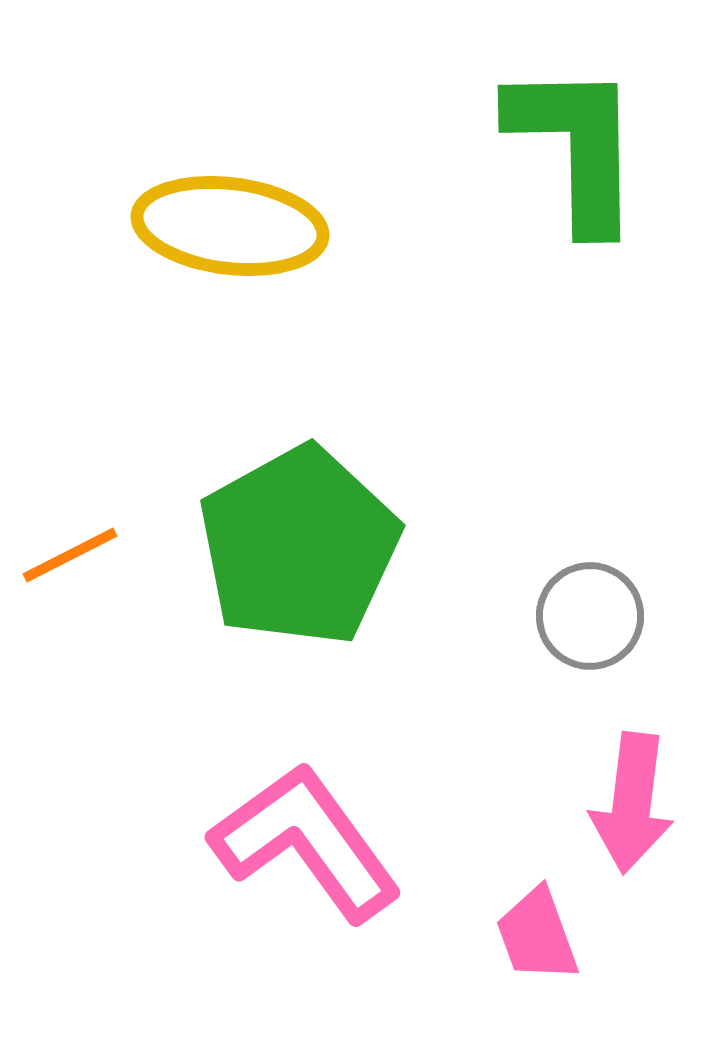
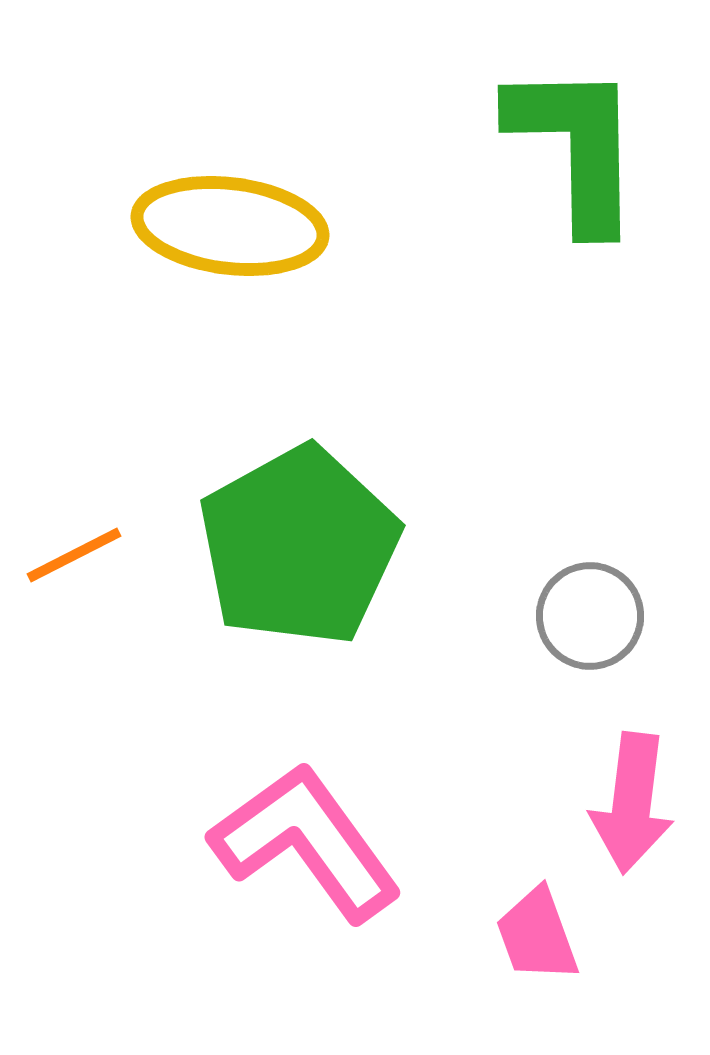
orange line: moved 4 px right
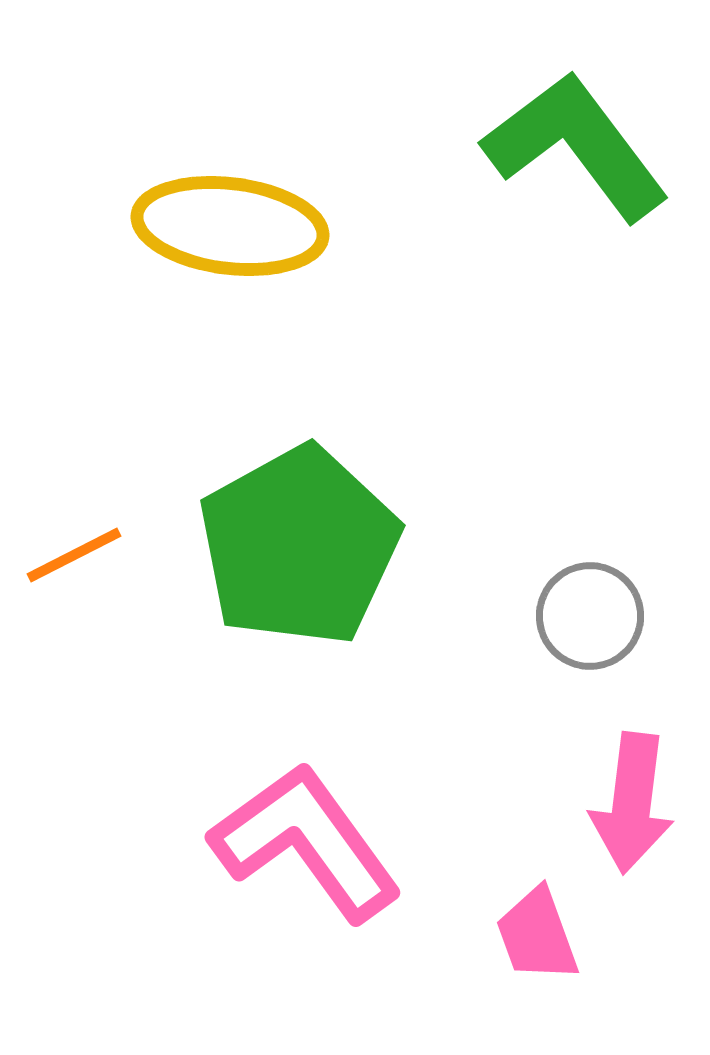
green L-shape: rotated 36 degrees counterclockwise
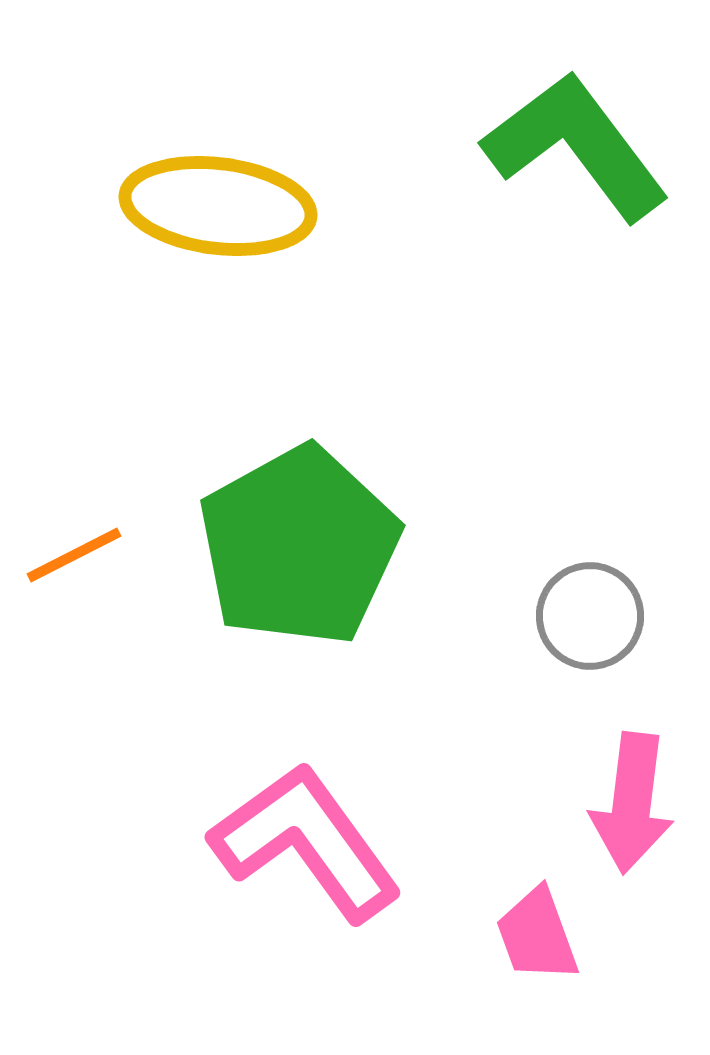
yellow ellipse: moved 12 px left, 20 px up
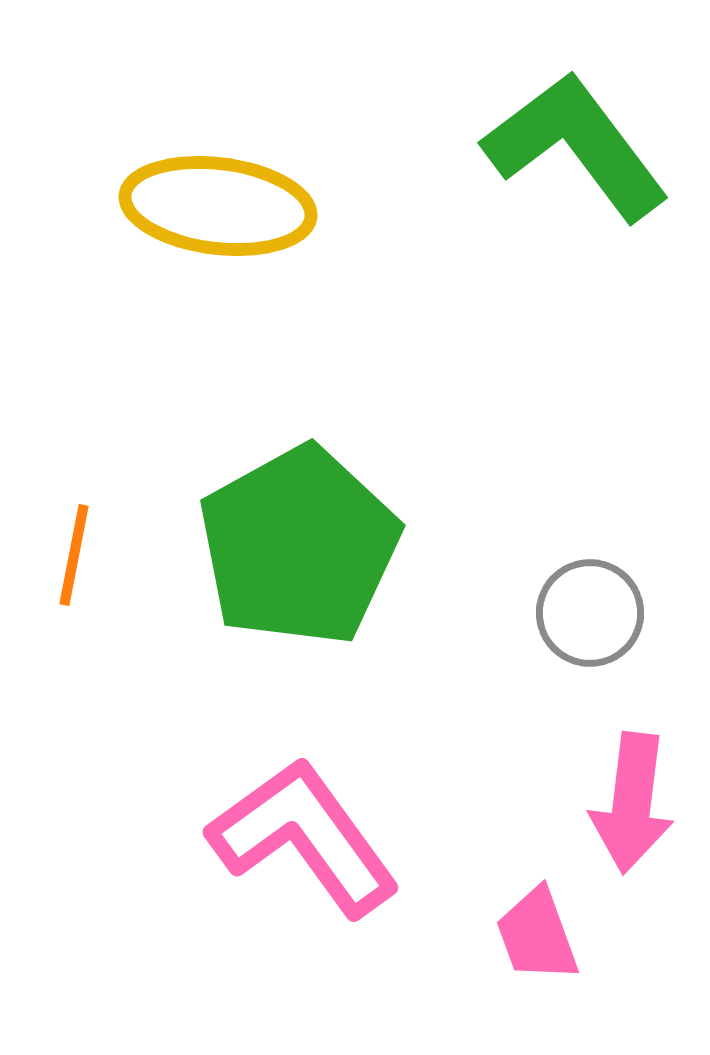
orange line: rotated 52 degrees counterclockwise
gray circle: moved 3 px up
pink L-shape: moved 2 px left, 5 px up
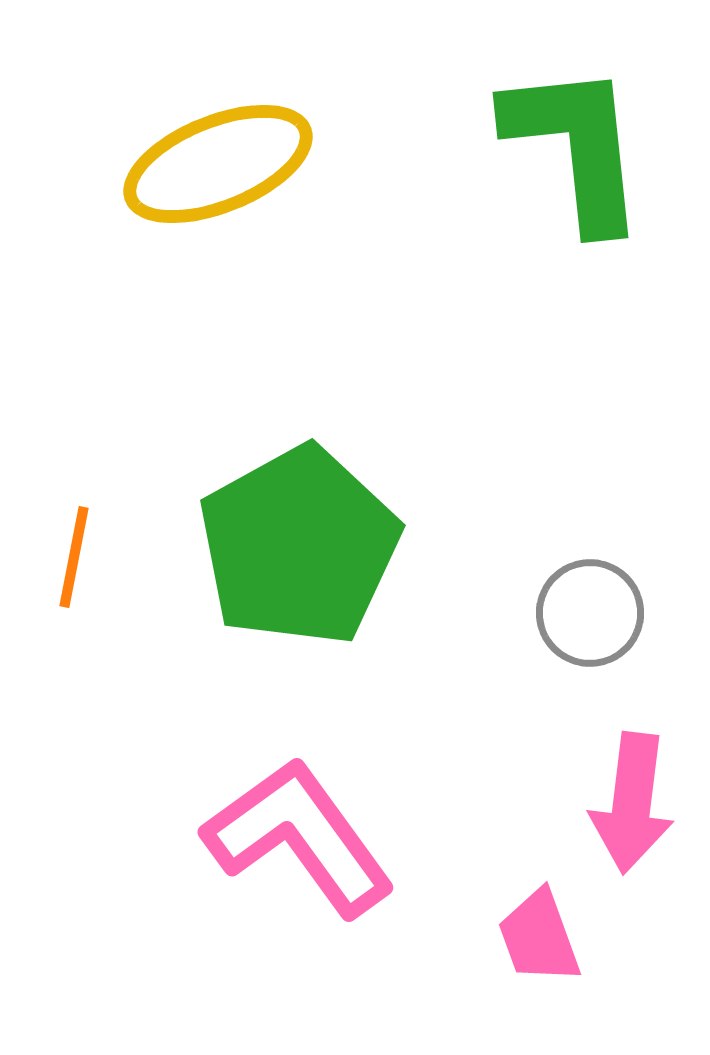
green L-shape: rotated 31 degrees clockwise
yellow ellipse: moved 42 px up; rotated 29 degrees counterclockwise
orange line: moved 2 px down
pink L-shape: moved 5 px left
pink trapezoid: moved 2 px right, 2 px down
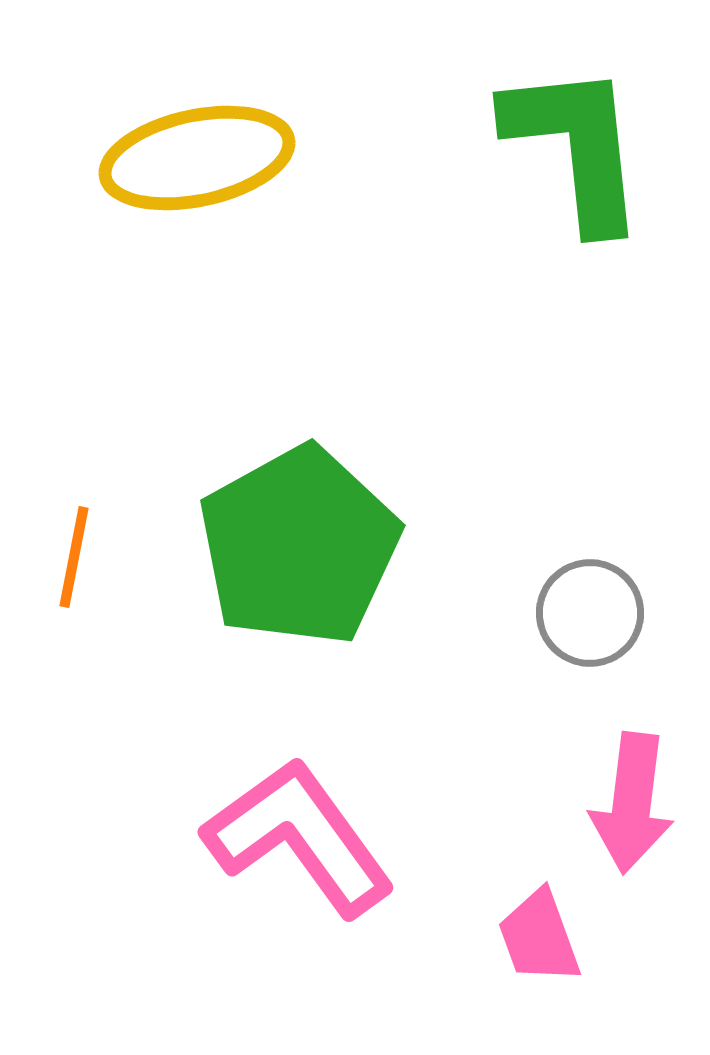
yellow ellipse: moved 21 px left, 6 px up; rotated 10 degrees clockwise
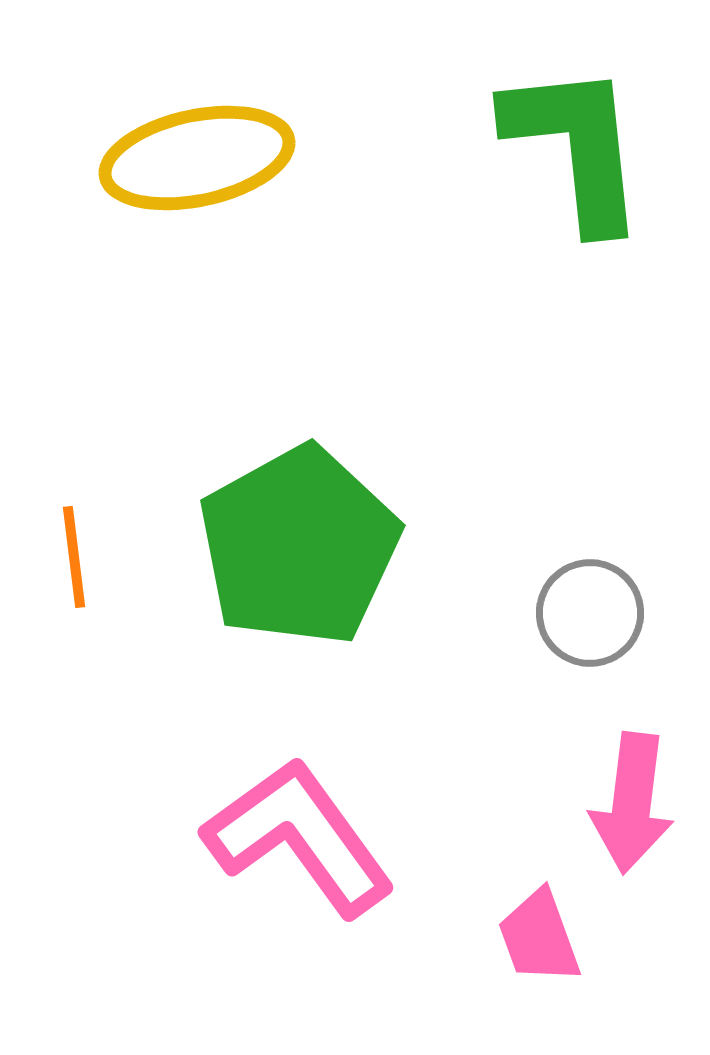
orange line: rotated 18 degrees counterclockwise
